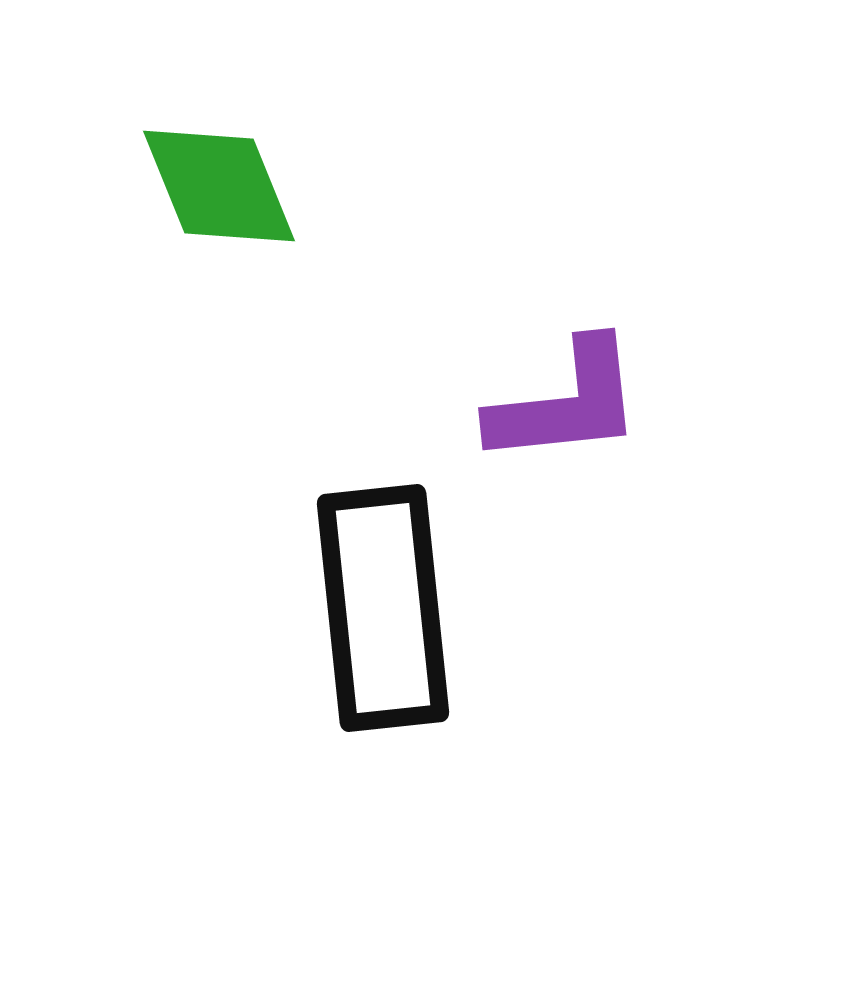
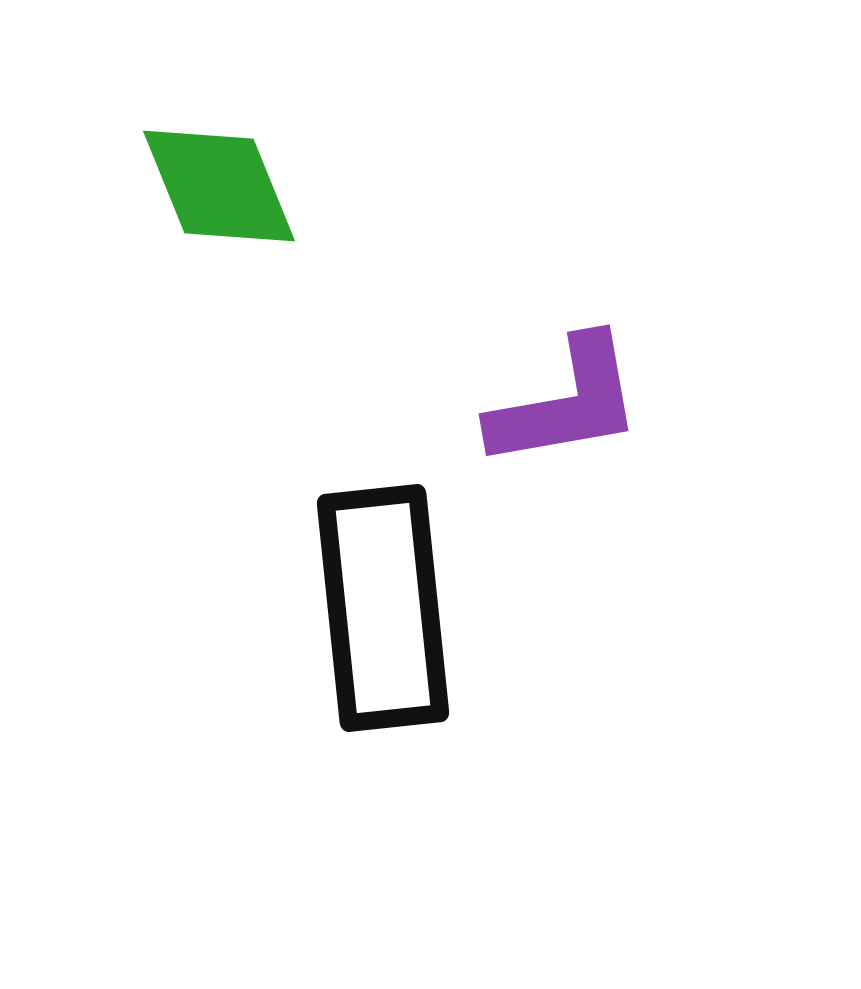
purple L-shape: rotated 4 degrees counterclockwise
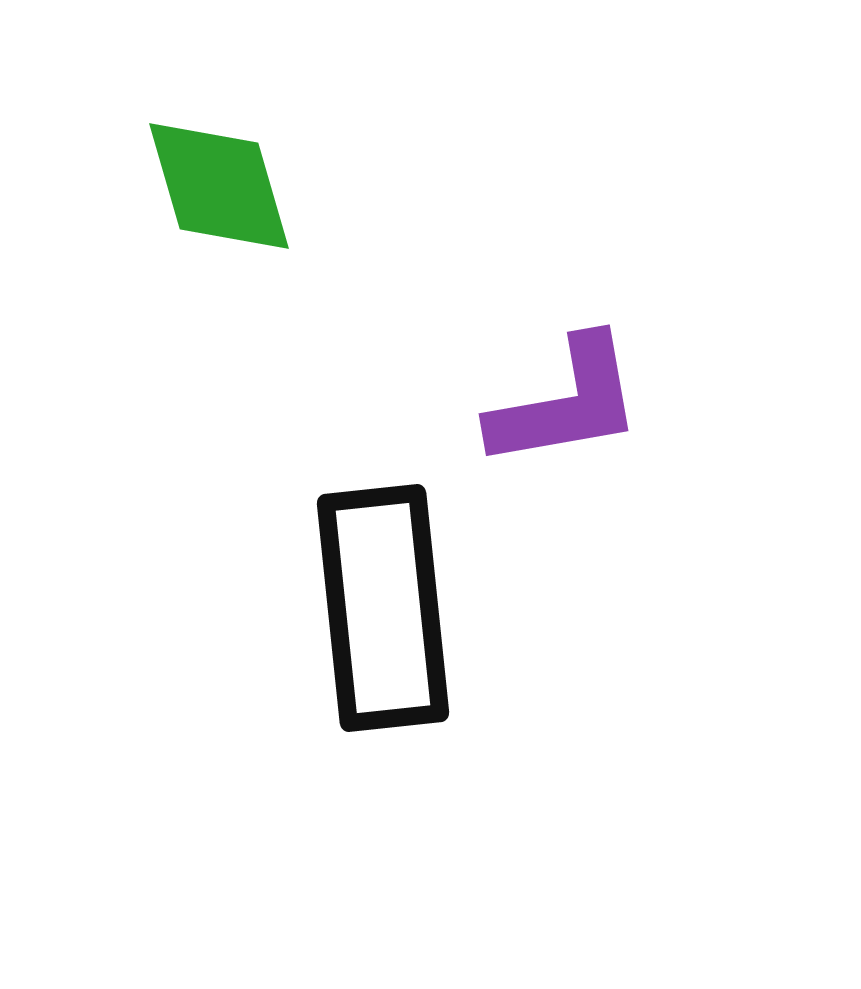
green diamond: rotated 6 degrees clockwise
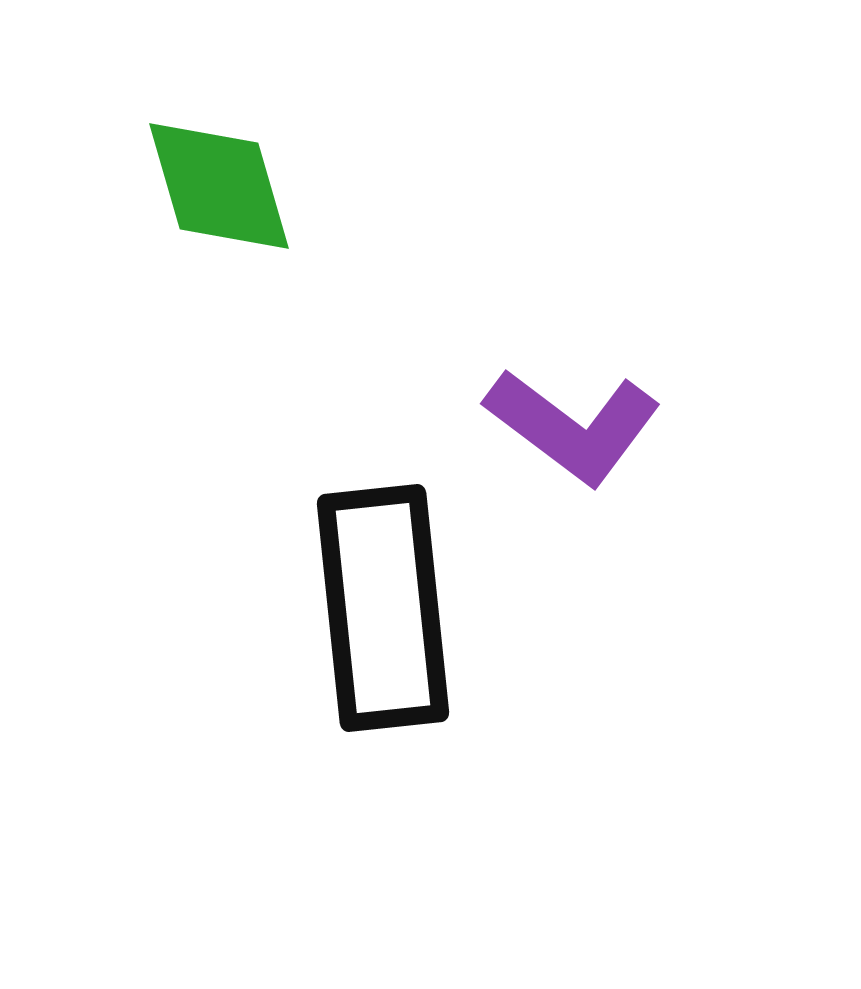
purple L-shape: moved 7 px right, 23 px down; rotated 47 degrees clockwise
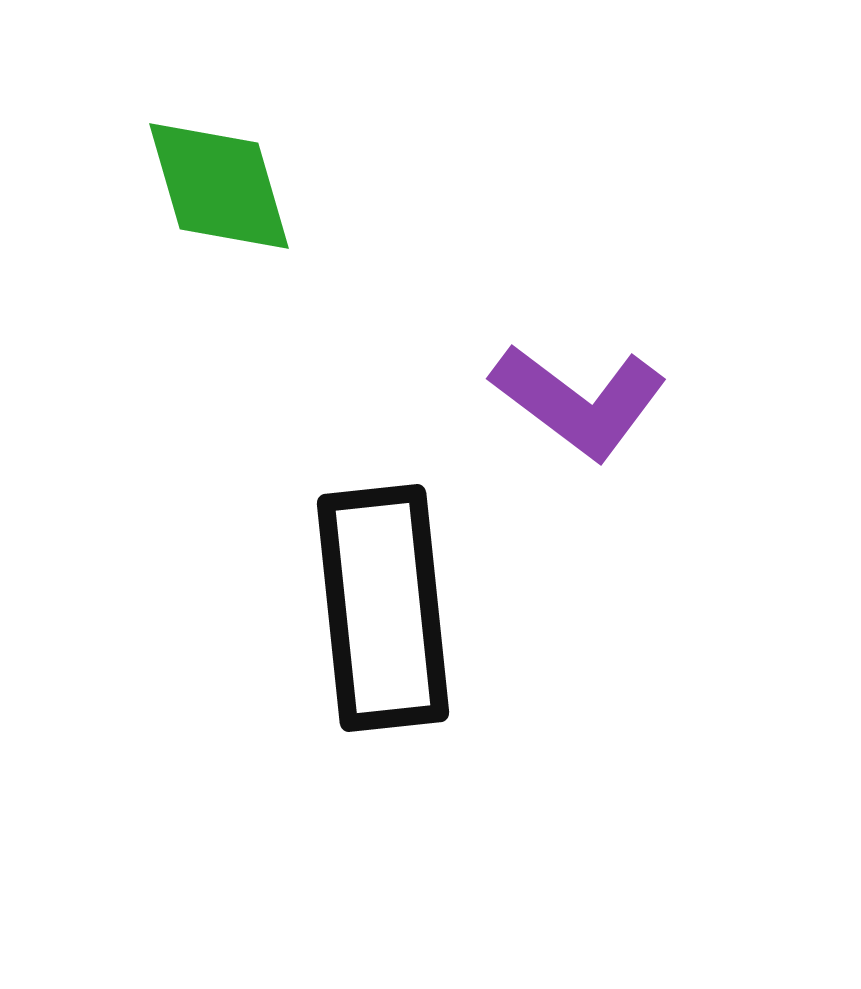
purple L-shape: moved 6 px right, 25 px up
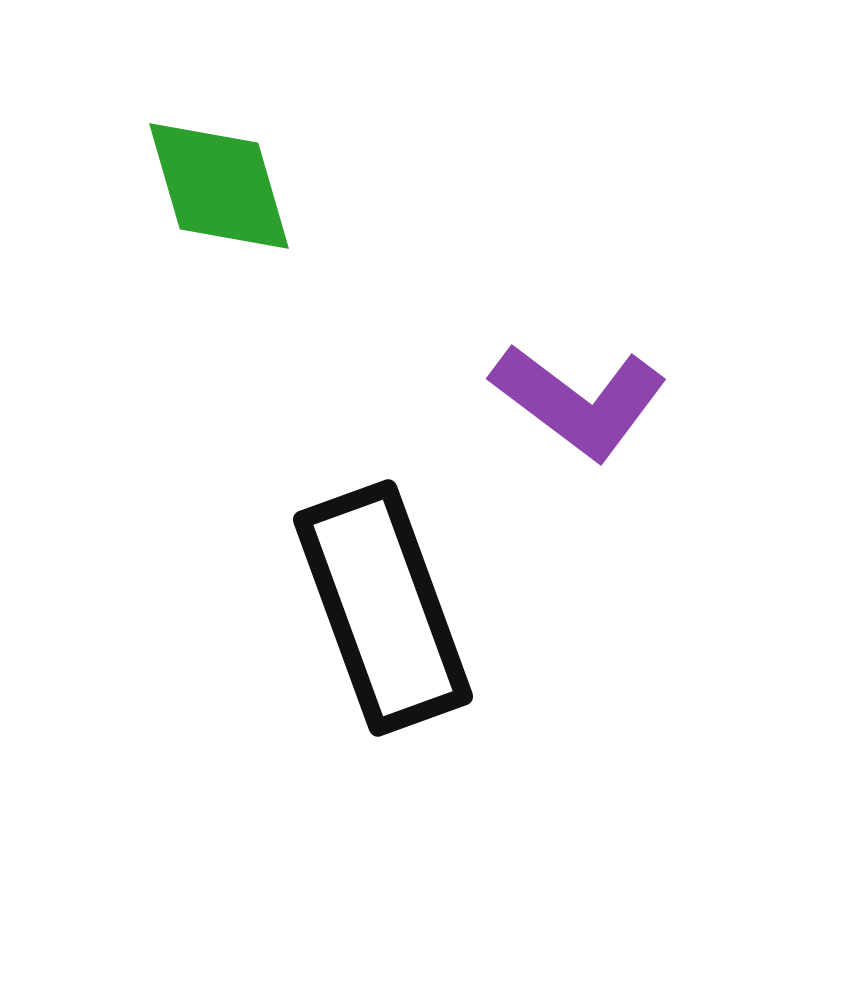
black rectangle: rotated 14 degrees counterclockwise
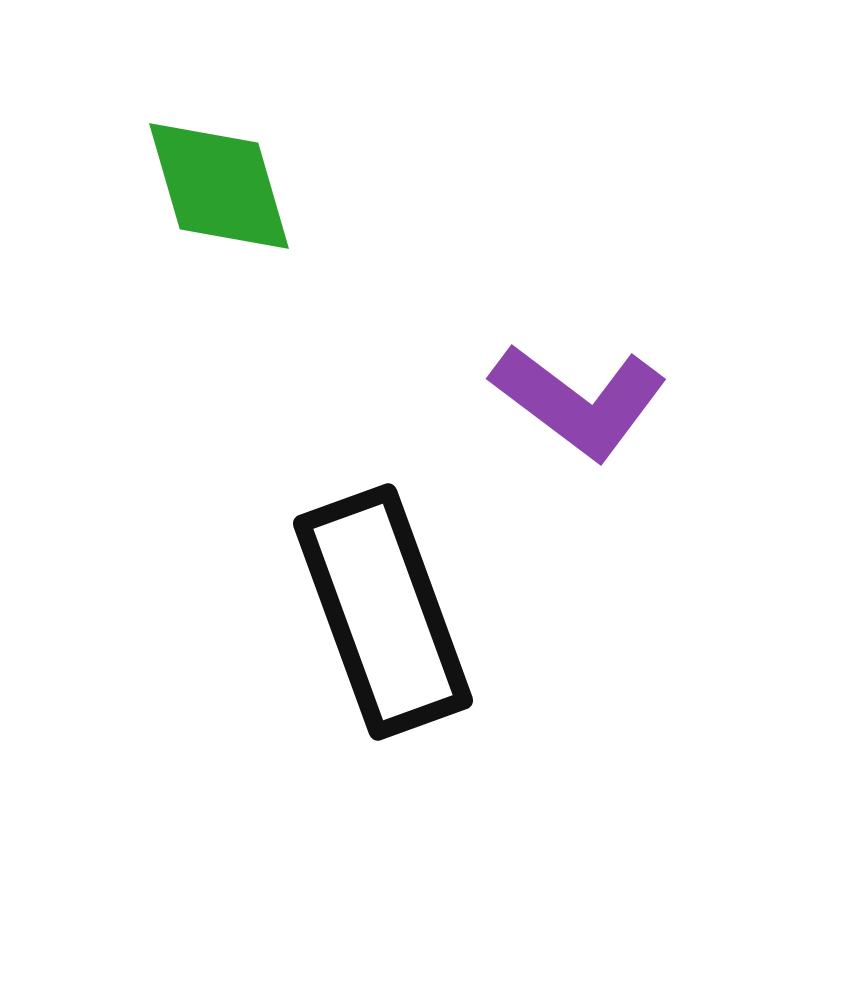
black rectangle: moved 4 px down
